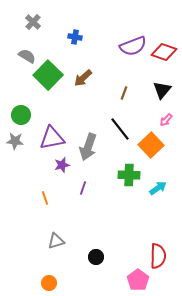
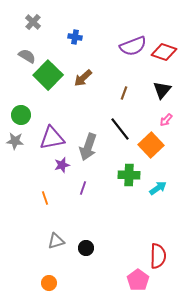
black circle: moved 10 px left, 9 px up
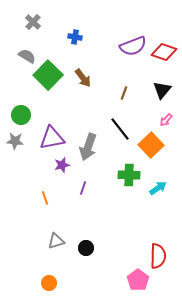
brown arrow: rotated 84 degrees counterclockwise
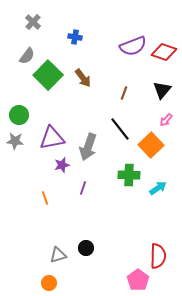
gray semicircle: rotated 96 degrees clockwise
green circle: moved 2 px left
gray triangle: moved 2 px right, 14 px down
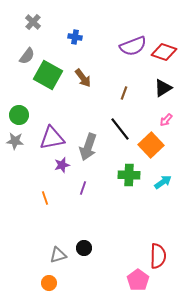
green square: rotated 16 degrees counterclockwise
black triangle: moved 1 px right, 2 px up; rotated 18 degrees clockwise
cyan arrow: moved 5 px right, 6 px up
black circle: moved 2 px left
